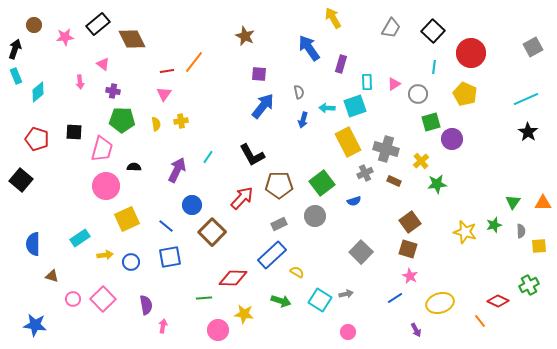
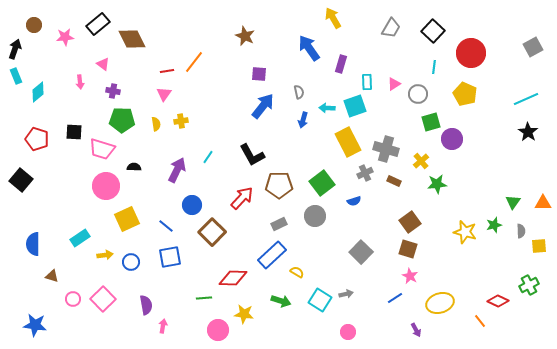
pink trapezoid at (102, 149): rotated 92 degrees clockwise
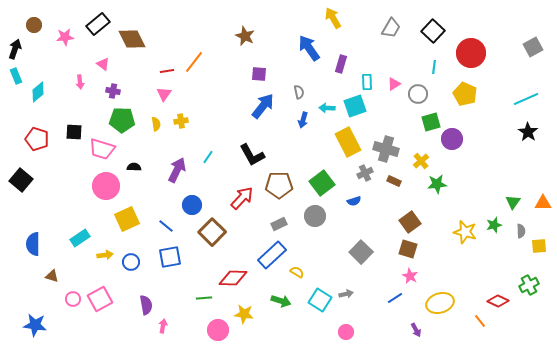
pink square at (103, 299): moved 3 px left; rotated 15 degrees clockwise
pink circle at (348, 332): moved 2 px left
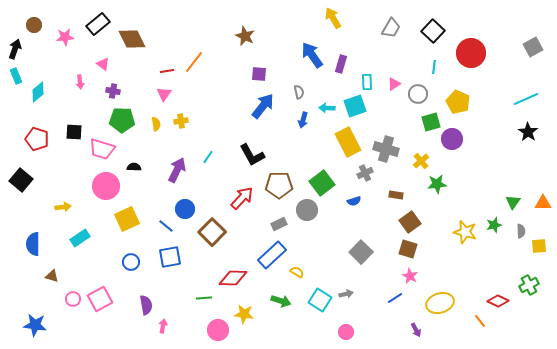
blue arrow at (309, 48): moved 3 px right, 7 px down
yellow pentagon at (465, 94): moved 7 px left, 8 px down
brown rectangle at (394, 181): moved 2 px right, 14 px down; rotated 16 degrees counterclockwise
blue circle at (192, 205): moved 7 px left, 4 px down
gray circle at (315, 216): moved 8 px left, 6 px up
yellow arrow at (105, 255): moved 42 px left, 48 px up
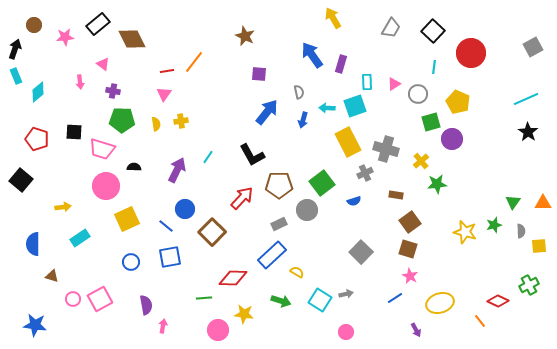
blue arrow at (263, 106): moved 4 px right, 6 px down
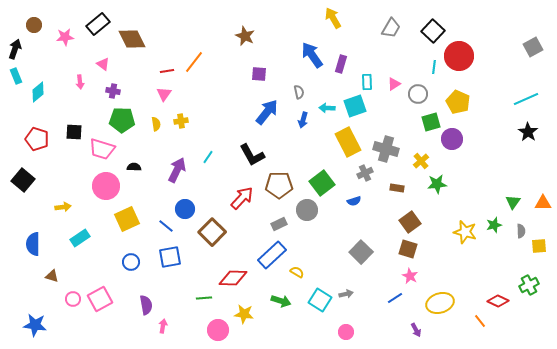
red circle at (471, 53): moved 12 px left, 3 px down
black square at (21, 180): moved 2 px right
brown rectangle at (396, 195): moved 1 px right, 7 px up
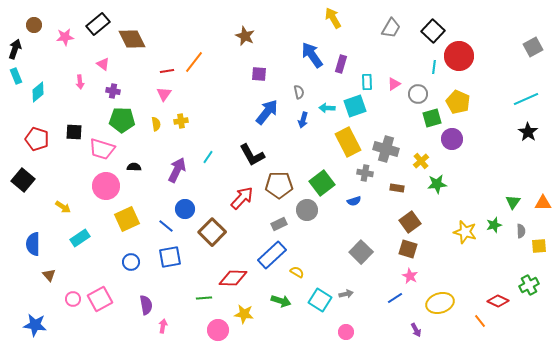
green square at (431, 122): moved 1 px right, 4 px up
gray cross at (365, 173): rotated 35 degrees clockwise
yellow arrow at (63, 207): rotated 42 degrees clockwise
brown triangle at (52, 276): moved 3 px left, 1 px up; rotated 32 degrees clockwise
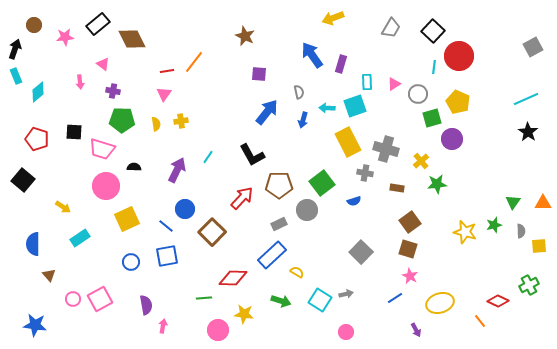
yellow arrow at (333, 18): rotated 80 degrees counterclockwise
blue square at (170, 257): moved 3 px left, 1 px up
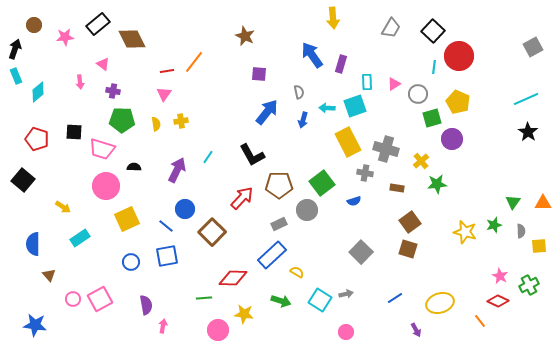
yellow arrow at (333, 18): rotated 75 degrees counterclockwise
pink star at (410, 276): moved 90 px right
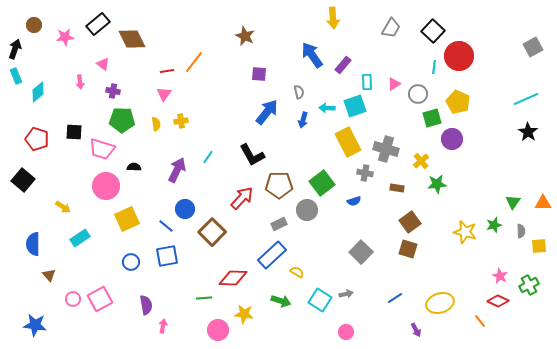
purple rectangle at (341, 64): moved 2 px right, 1 px down; rotated 24 degrees clockwise
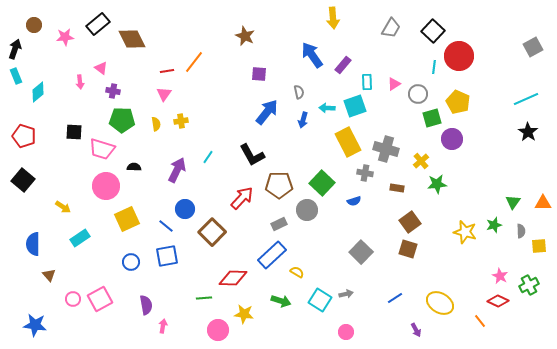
pink triangle at (103, 64): moved 2 px left, 4 px down
red pentagon at (37, 139): moved 13 px left, 3 px up
green square at (322, 183): rotated 10 degrees counterclockwise
yellow ellipse at (440, 303): rotated 48 degrees clockwise
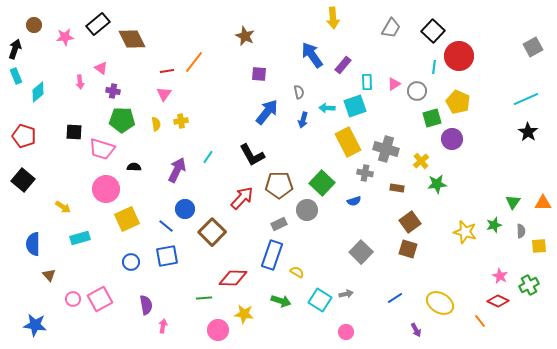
gray circle at (418, 94): moved 1 px left, 3 px up
pink circle at (106, 186): moved 3 px down
cyan rectangle at (80, 238): rotated 18 degrees clockwise
blue rectangle at (272, 255): rotated 28 degrees counterclockwise
